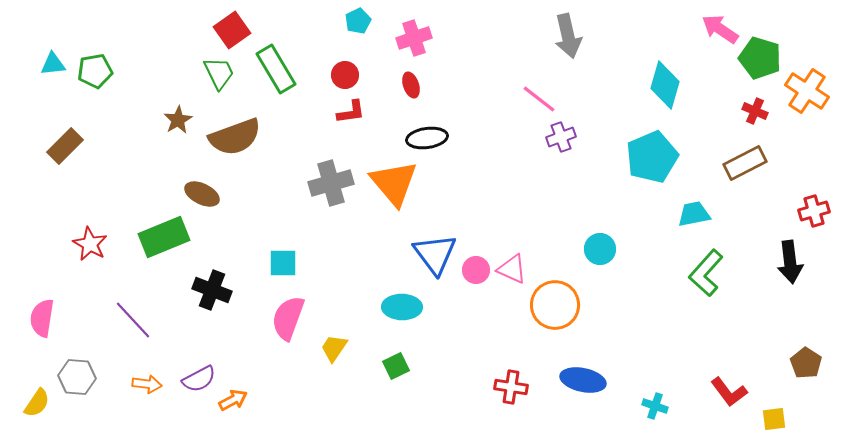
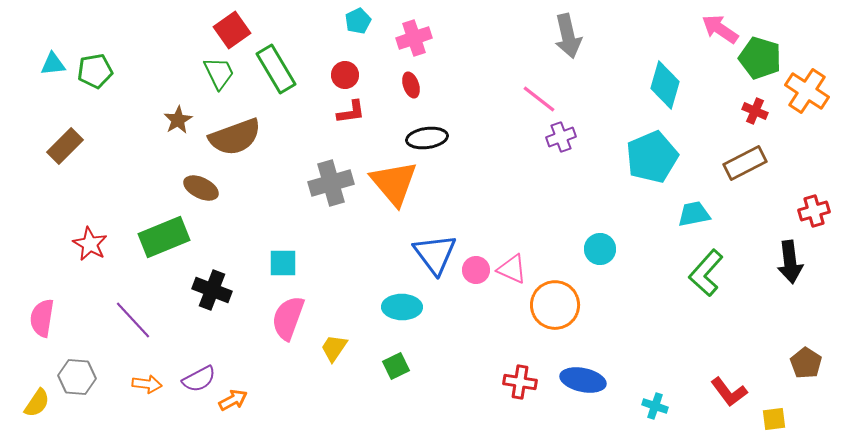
brown ellipse at (202, 194): moved 1 px left, 6 px up
red cross at (511, 387): moved 9 px right, 5 px up
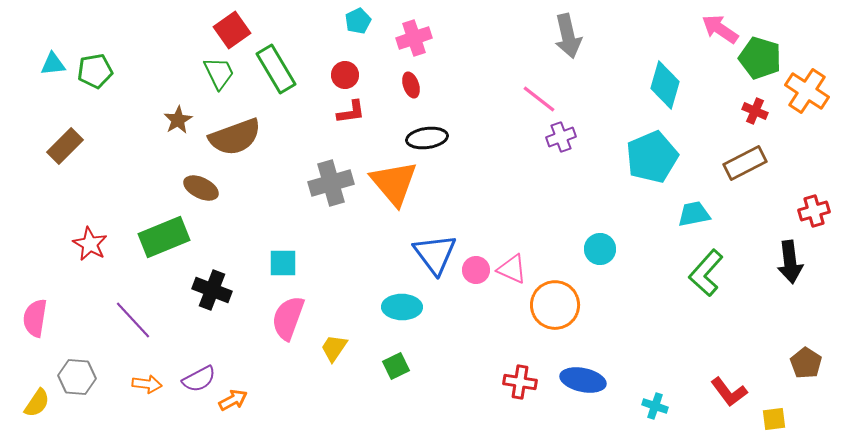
pink semicircle at (42, 318): moved 7 px left
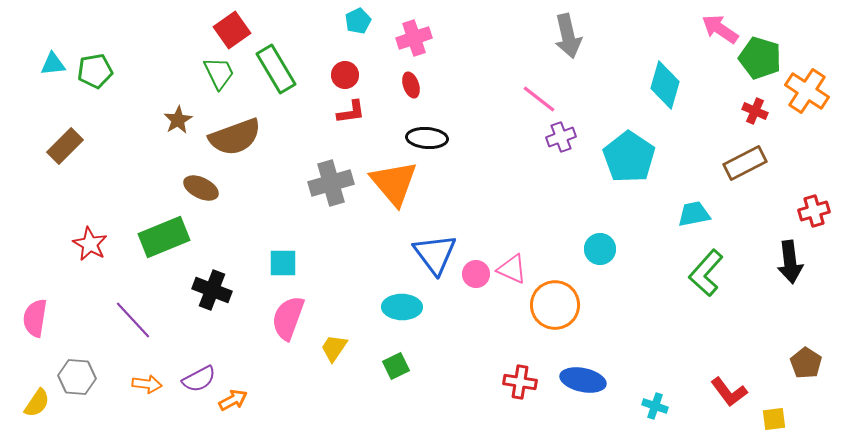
black ellipse at (427, 138): rotated 12 degrees clockwise
cyan pentagon at (652, 157): moved 23 px left; rotated 15 degrees counterclockwise
pink circle at (476, 270): moved 4 px down
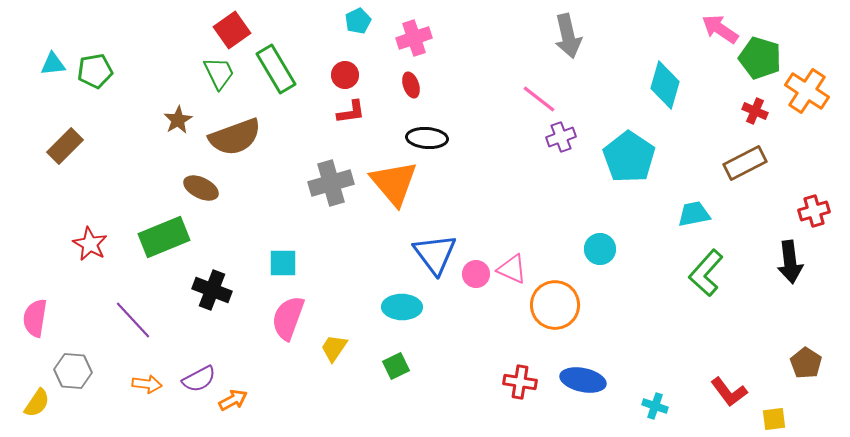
gray hexagon at (77, 377): moved 4 px left, 6 px up
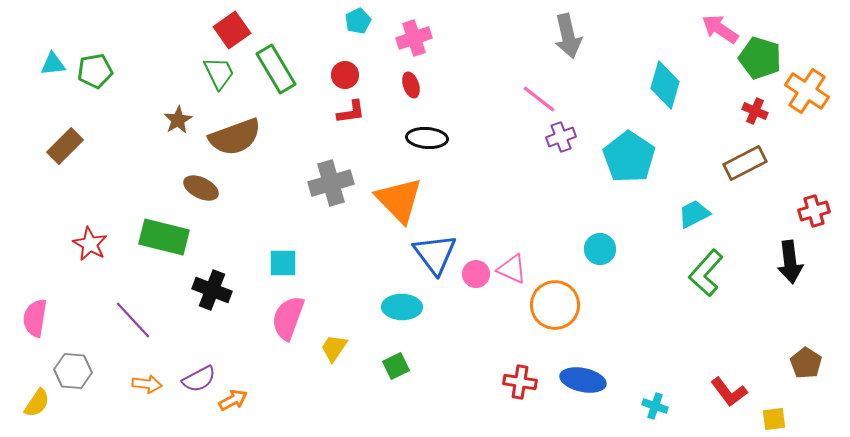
orange triangle at (394, 183): moved 5 px right, 17 px down; rotated 4 degrees counterclockwise
cyan trapezoid at (694, 214): rotated 16 degrees counterclockwise
green rectangle at (164, 237): rotated 36 degrees clockwise
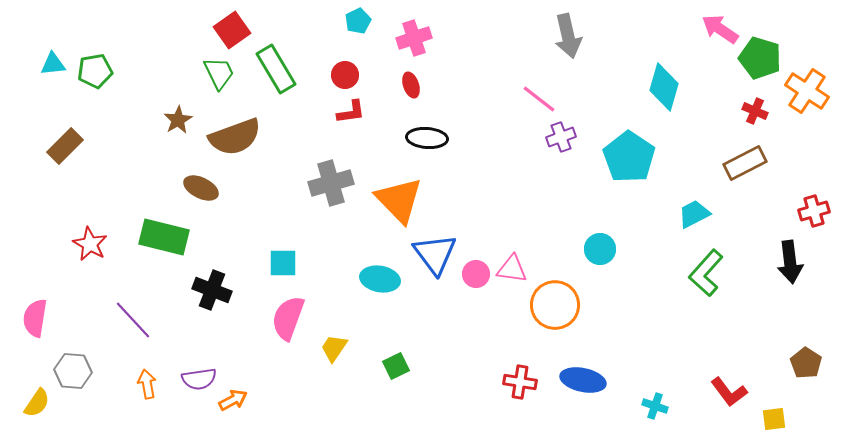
cyan diamond at (665, 85): moved 1 px left, 2 px down
pink triangle at (512, 269): rotated 16 degrees counterclockwise
cyan ellipse at (402, 307): moved 22 px left, 28 px up; rotated 9 degrees clockwise
purple semicircle at (199, 379): rotated 20 degrees clockwise
orange arrow at (147, 384): rotated 108 degrees counterclockwise
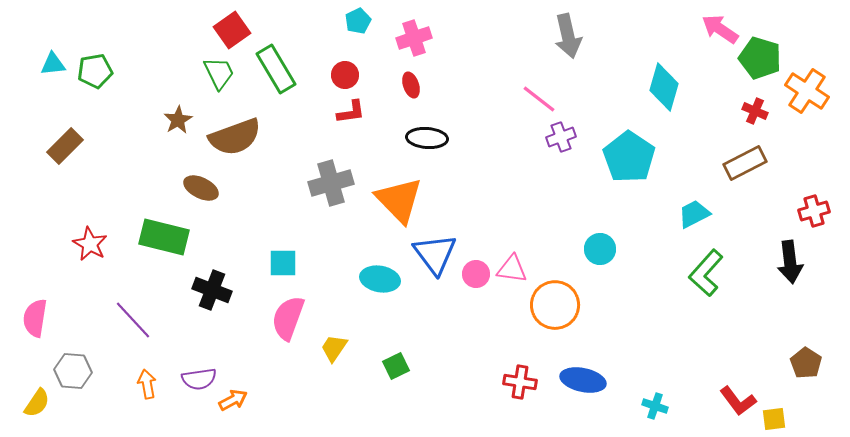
red L-shape at (729, 392): moved 9 px right, 9 px down
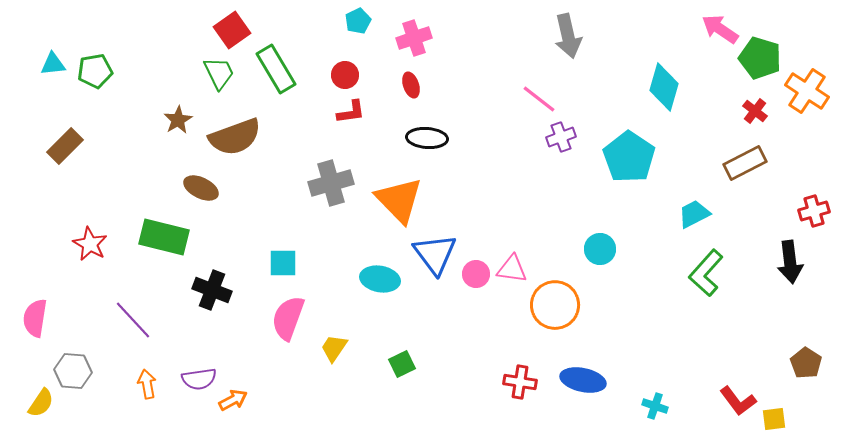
red cross at (755, 111): rotated 15 degrees clockwise
green square at (396, 366): moved 6 px right, 2 px up
yellow semicircle at (37, 403): moved 4 px right
